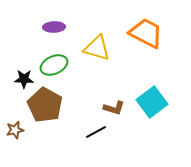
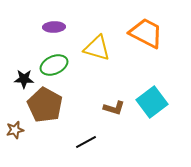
black line: moved 10 px left, 10 px down
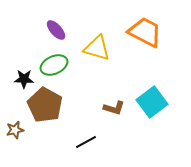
purple ellipse: moved 2 px right, 3 px down; rotated 50 degrees clockwise
orange trapezoid: moved 1 px left, 1 px up
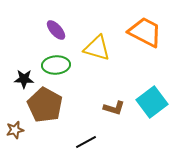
green ellipse: moved 2 px right; rotated 20 degrees clockwise
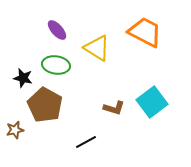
purple ellipse: moved 1 px right
yellow triangle: rotated 16 degrees clockwise
green ellipse: rotated 12 degrees clockwise
black star: moved 1 px left, 1 px up; rotated 12 degrees clockwise
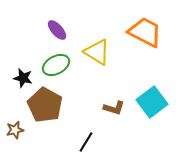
yellow triangle: moved 4 px down
green ellipse: rotated 36 degrees counterclockwise
black line: rotated 30 degrees counterclockwise
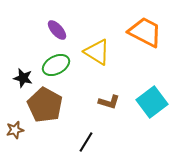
brown L-shape: moved 5 px left, 6 px up
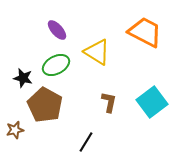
brown L-shape: rotated 95 degrees counterclockwise
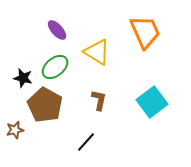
orange trapezoid: rotated 39 degrees clockwise
green ellipse: moved 1 px left, 2 px down; rotated 12 degrees counterclockwise
brown L-shape: moved 10 px left, 2 px up
black line: rotated 10 degrees clockwise
